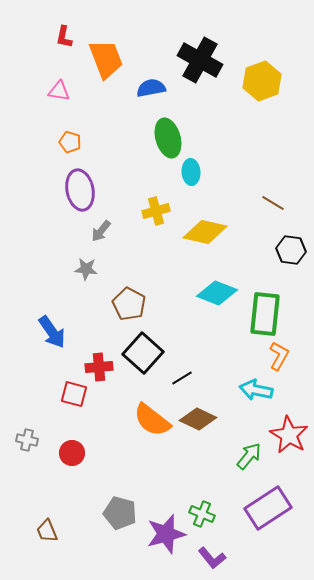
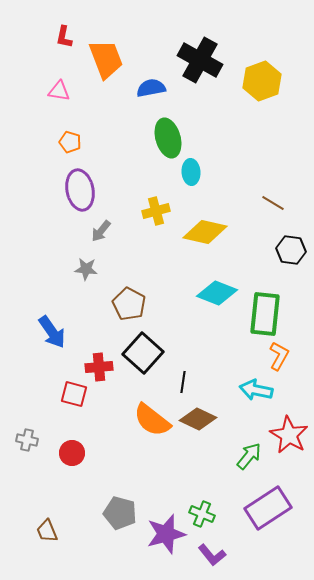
black line: moved 1 px right, 4 px down; rotated 50 degrees counterclockwise
purple L-shape: moved 3 px up
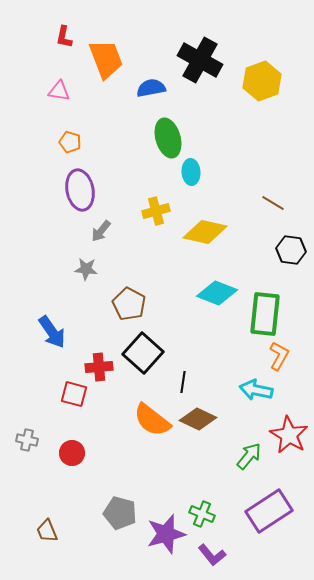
purple rectangle: moved 1 px right, 3 px down
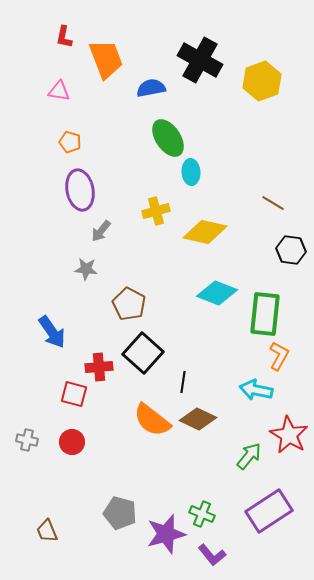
green ellipse: rotated 18 degrees counterclockwise
red circle: moved 11 px up
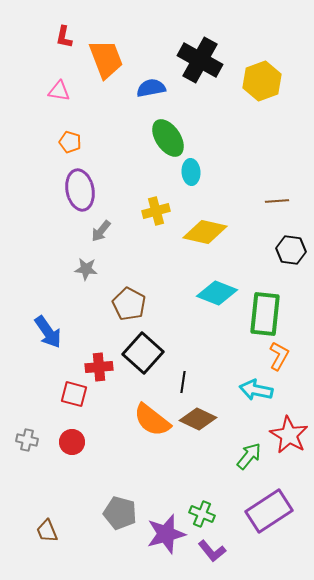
brown line: moved 4 px right, 2 px up; rotated 35 degrees counterclockwise
blue arrow: moved 4 px left
purple L-shape: moved 4 px up
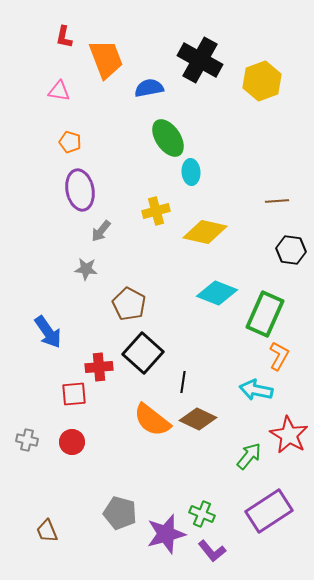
blue semicircle: moved 2 px left
green rectangle: rotated 18 degrees clockwise
red square: rotated 20 degrees counterclockwise
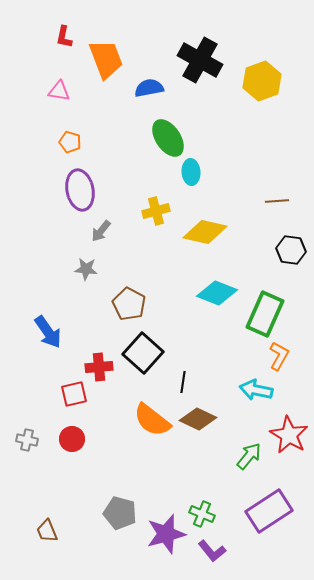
red square: rotated 8 degrees counterclockwise
red circle: moved 3 px up
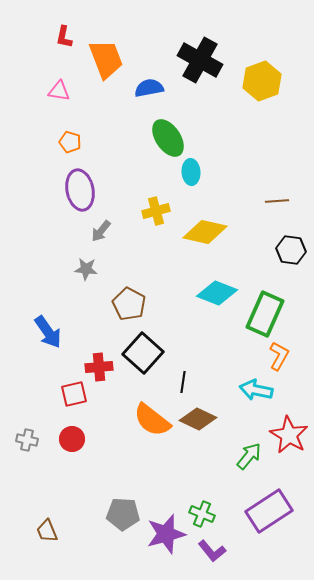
gray pentagon: moved 3 px right, 1 px down; rotated 12 degrees counterclockwise
